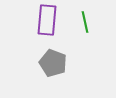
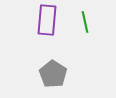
gray pentagon: moved 11 px down; rotated 12 degrees clockwise
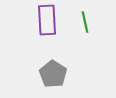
purple rectangle: rotated 8 degrees counterclockwise
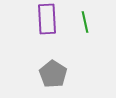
purple rectangle: moved 1 px up
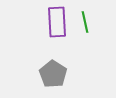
purple rectangle: moved 10 px right, 3 px down
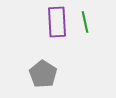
gray pentagon: moved 10 px left
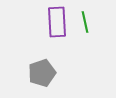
gray pentagon: moved 1 px left, 1 px up; rotated 20 degrees clockwise
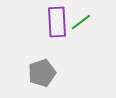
green line: moved 4 px left; rotated 65 degrees clockwise
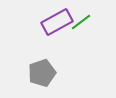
purple rectangle: rotated 64 degrees clockwise
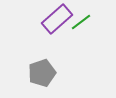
purple rectangle: moved 3 px up; rotated 12 degrees counterclockwise
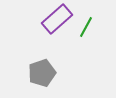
green line: moved 5 px right, 5 px down; rotated 25 degrees counterclockwise
